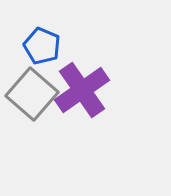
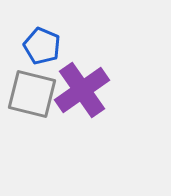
gray square: rotated 27 degrees counterclockwise
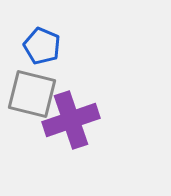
purple cross: moved 11 px left, 30 px down; rotated 16 degrees clockwise
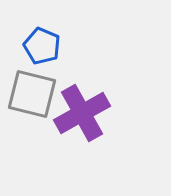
purple cross: moved 11 px right, 7 px up; rotated 10 degrees counterclockwise
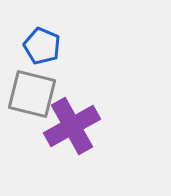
purple cross: moved 10 px left, 13 px down
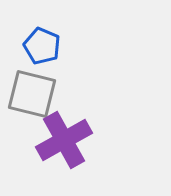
purple cross: moved 8 px left, 14 px down
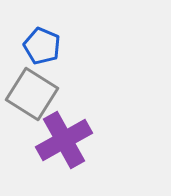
gray square: rotated 18 degrees clockwise
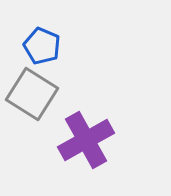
purple cross: moved 22 px right
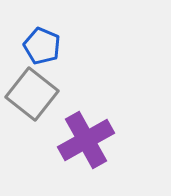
gray square: rotated 6 degrees clockwise
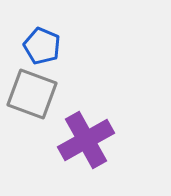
gray square: rotated 18 degrees counterclockwise
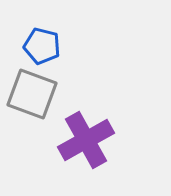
blue pentagon: rotated 9 degrees counterclockwise
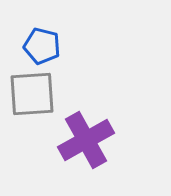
gray square: rotated 24 degrees counterclockwise
